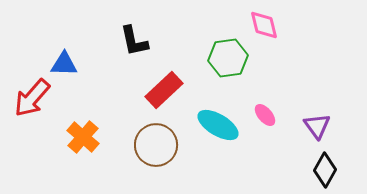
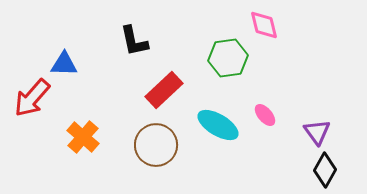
purple triangle: moved 6 px down
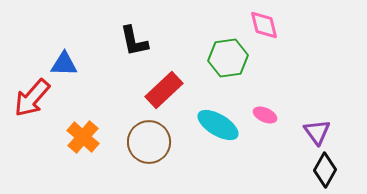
pink ellipse: rotated 25 degrees counterclockwise
brown circle: moved 7 px left, 3 px up
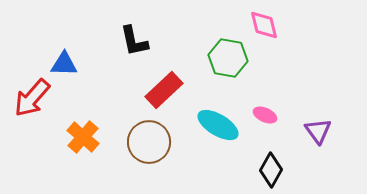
green hexagon: rotated 18 degrees clockwise
purple triangle: moved 1 px right, 1 px up
black diamond: moved 54 px left
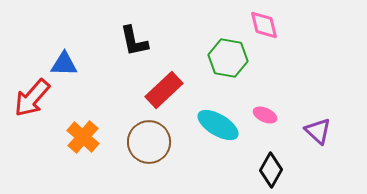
purple triangle: rotated 12 degrees counterclockwise
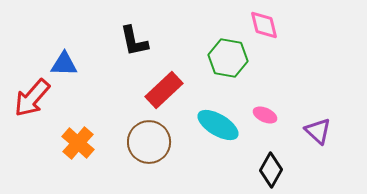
orange cross: moved 5 px left, 6 px down
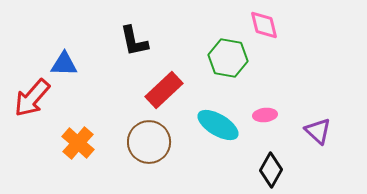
pink ellipse: rotated 30 degrees counterclockwise
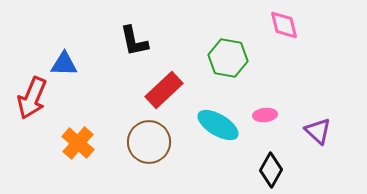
pink diamond: moved 20 px right
red arrow: rotated 18 degrees counterclockwise
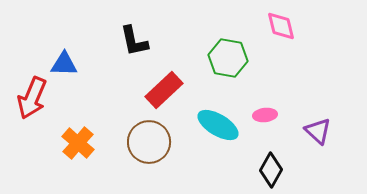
pink diamond: moved 3 px left, 1 px down
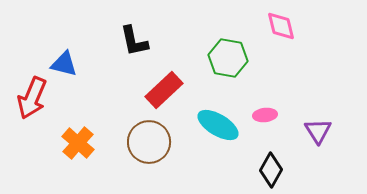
blue triangle: rotated 12 degrees clockwise
purple triangle: rotated 16 degrees clockwise
